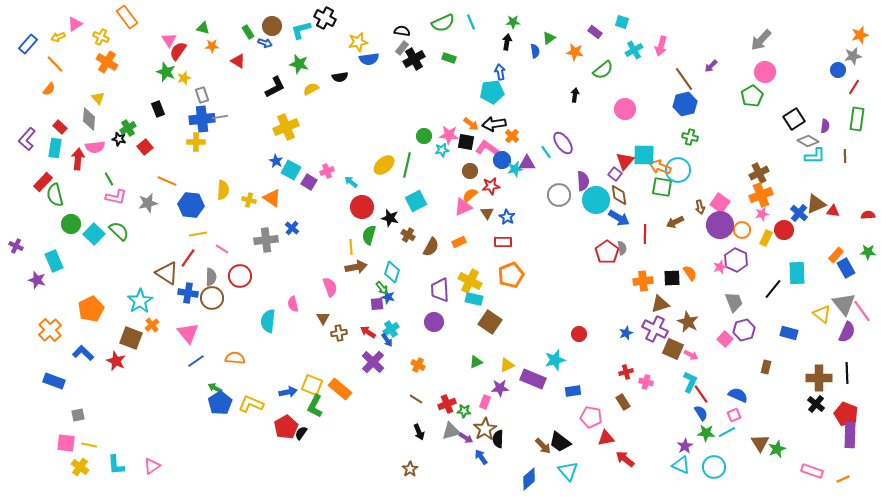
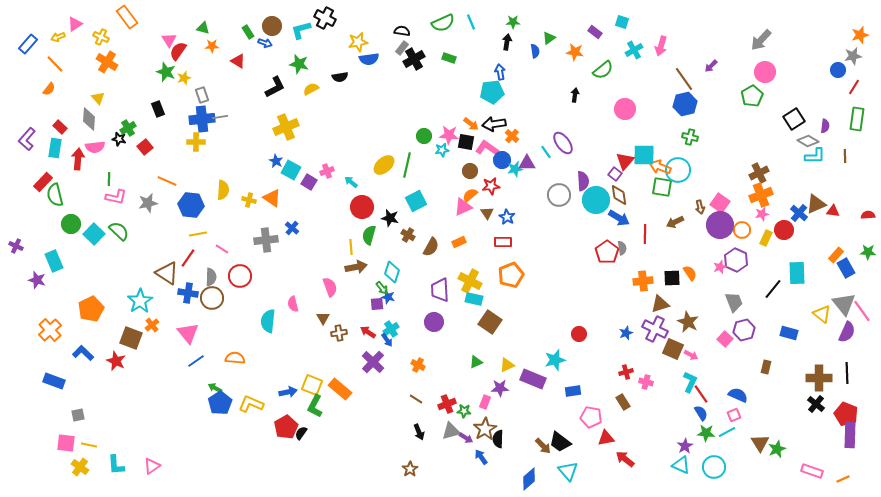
green line at (109, 179): rotated 32 degrees clockwise
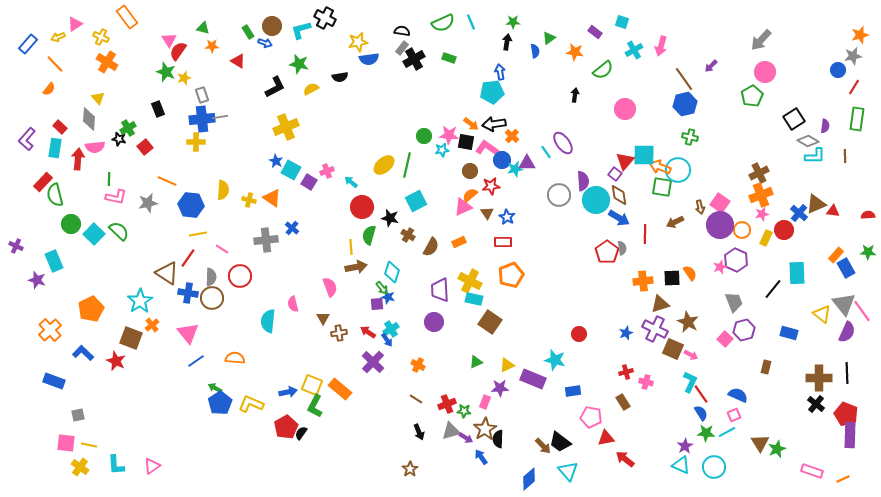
cyan star at (555, 360): rotated 30 degrees clockwise
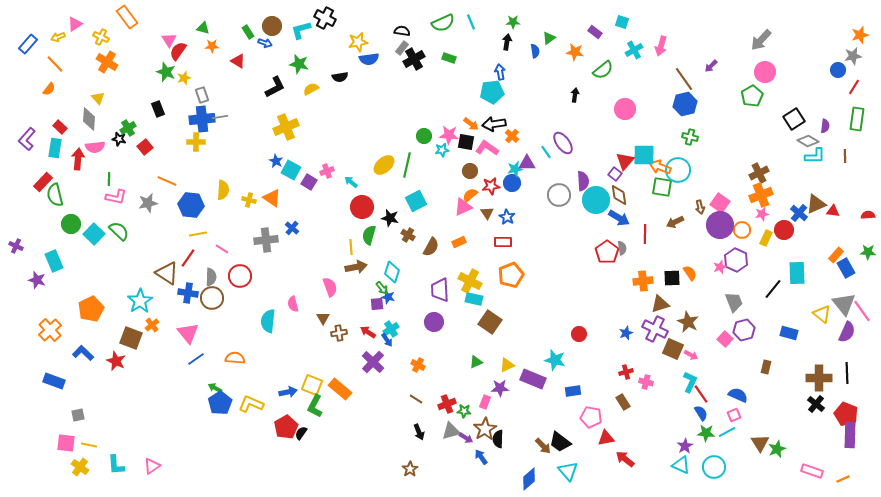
blue circle at (502, 160): moved 10 px right, 23 px down
blue line at (196, 361): moved 2 px up
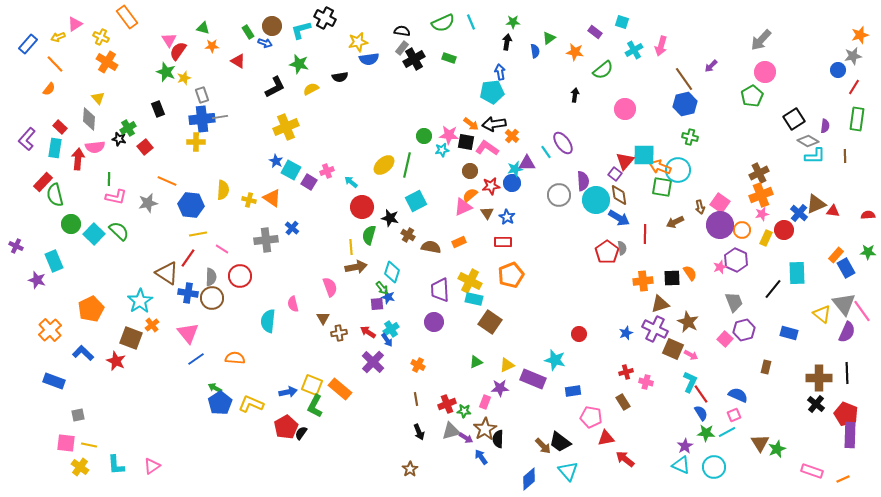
brown semicircle at (431, 247): rotated 108 degrees counterclockwise
brown line at (416, 399): rotated 48 degrees clockwise
